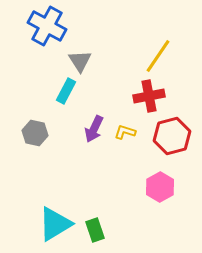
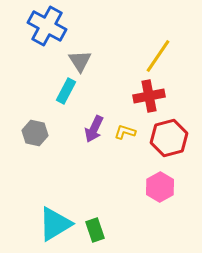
red hexagon: moved 3 px left, 2 px down
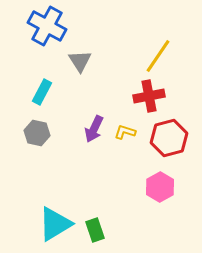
cyan rectangle: moved 24 px left, 1 px down
gray hexagon: moved 2 px right
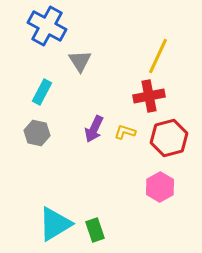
yellow line: rotated 9 degrees counterclockwise
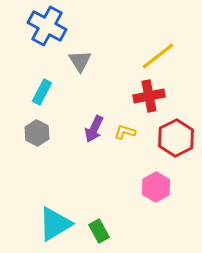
yellow line: rotated 27 degrees clockwise
gray hexagon: rotated 15 degrees clockwise
red hexagon: moved 7 px right; rotated 12 degrees counterclockwise
pink hexagon: moved 4 px left
green rectangle: moved 4 px right, 1 px down; rotated 10 degrees counterclockwise
